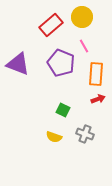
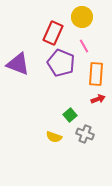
red rectangle: moved 2 px right, 8 px down; rotated 25 degrees counterclockwise
green square: moved 7 px right, 5 px down; rotated 24 degrees clockwise
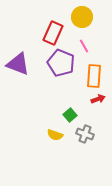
orange rectangle: moved 2 px left, 2 px down
yellow semicircle: moved 1 px right, 2 px up
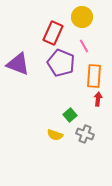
red arrow: rotated 64 degrees counterclockwise
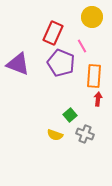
yellow circle: moved 10 px right
pink line: moved 2 px left
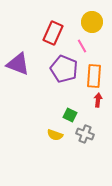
yellow circle: moved 5 px down
purple pentagon: moved 3 px right, 6 px down
red arrow: moved 1 px down
green square: rotated 24 degrees counterclockwise
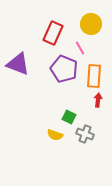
yellow circle: moved 1 px left, 2 px down
pink line: moved 2 px left, 2 px down
green square: moved 1 px left, 2 px down
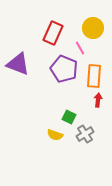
yellow circle: moved 2 px right, 4 px down
gray cross: rotated 36 degrees clockwise
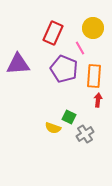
purple triangle: rotated 25 degrees counterclockwise
yellow semicircle: moved 2 px left, 7 px up
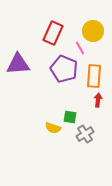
yellow circle: moved 3 px down
green square: moved 1 px right; rotated 16 degrees counterclockwise
